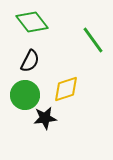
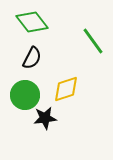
green line: moved 1 px down
black semicircle: moved 2 px right, 3 px up
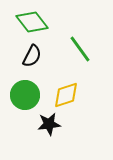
green line: moved 13 px left, 8 px down
black semicircle: moved 2 px up
yellow diamond: moved 6 px down
black star: moved 4 px right, 6 px down
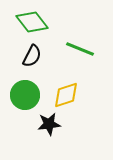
green line: rotated 32 degrees counterclockwise
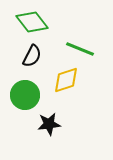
yellow diamond: moved 15 px up
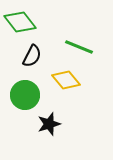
green diamond: moved 12 px left
green line: moved 1 px left, 2 px up
yellow diamond: rotated 68 degrees clockwise
black star: rotated 10 degrees counterclockwise
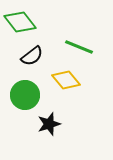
black semicircle: rotated 25 degrees clockwise
